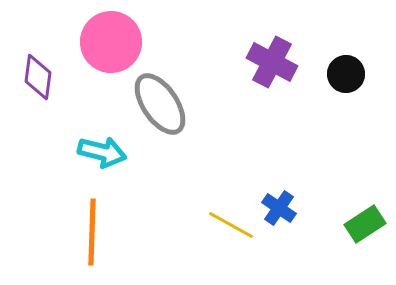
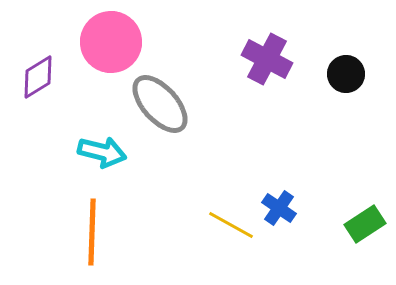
purple cross: moved 5 px left, 3 px up
purple diamond: rotated 51 degrees clockwise
gray ellipse: rotated 8 degrees counterclockwise
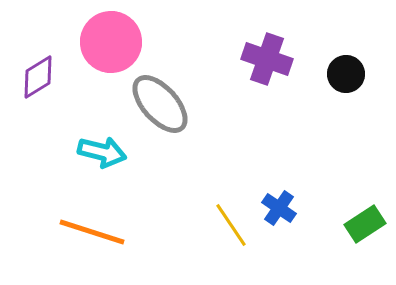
purple cross: rotated 9 degrees counterclockwise
yellow line: rotated 27 degrees clockwise
orange line: rotated 74 degrees counterclockwise
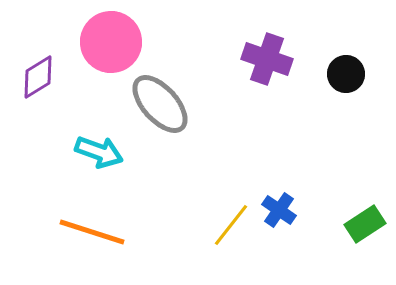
cyan arrow: moved 3 px left; rotated 6 degrees clockwise
blue cross: moved 2 px down
yellow line: rotated 72 degrees clockwise
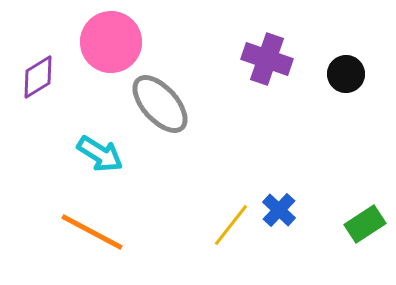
cyan arrow: moved 1 px right, 2 px down; rotated 12 degrees clockwise
blue cross: rotated 8 degrees clockwise
orange line: rotated 10 degrees clockwise
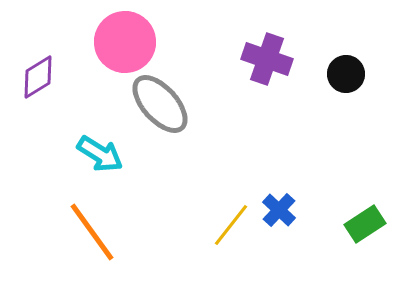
pink circle: moved 14 px right
orange line: rotated 26 degrees clockwise
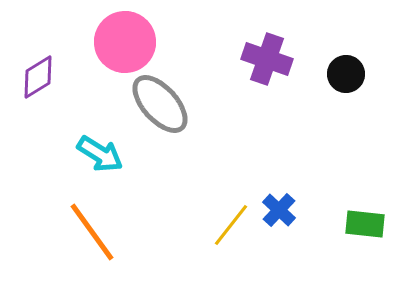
green rectangle: rotated 39 degrees clockwise
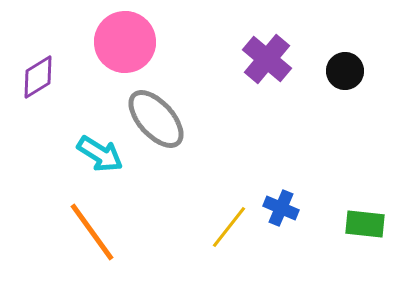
purple cross: rotated 21 degrees clockwise
black circle: moved 1 px left, 3 px up
gray ellipse: moved 4 px left, 15 px down
blue cross: moved 2 px right, 2 px up; rotated 20 degrees counterclockwise
yellow line: moved 2 px left, 2 px down
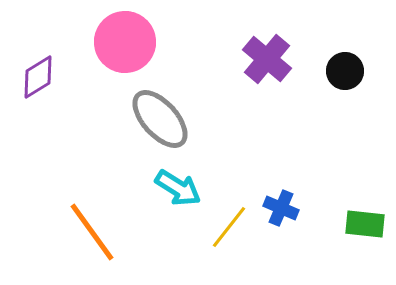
gray ellipse: moved 4 px right
cyan arrow: moved 78 px right, 34 px down
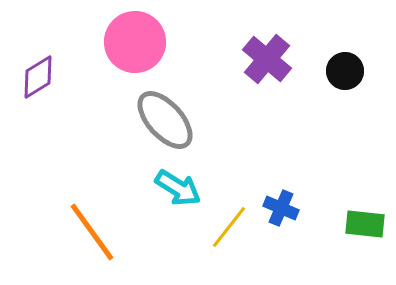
pink circle: moved 10 px right
gray ellipse: moved 5 px right, 1 px down
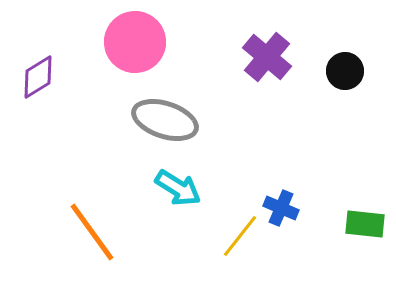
purple cross: moved 2 px up
gray ellipse: rotated 30 degrees counterclockwise
yellow line: moved 11 px right, 9 px down
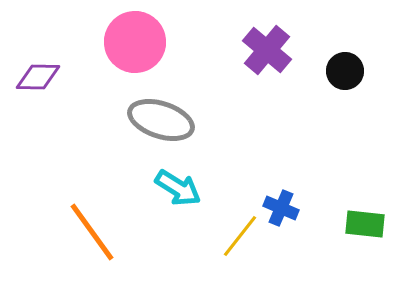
purple cross: moved 7 px up
purple diamond: rotated 33 degrees clockwise
gray ellipse: moved 4 px left
